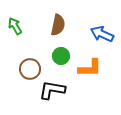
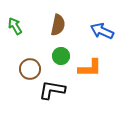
blue arrow: moved 3 px up
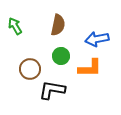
blue arrow: moved 5 px left, 8 px down; rotated 35 degrees counterclockwise
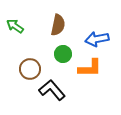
green arrow: rotated 24 degrees counterclockwise
green circle: moved 2 px right, 2 px up
black L-shape: rotated 40 degrees clockwise
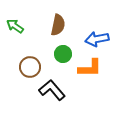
brown circle: moved 2 px up
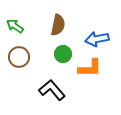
brown circle: moved 11 px left, 10 px up
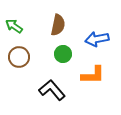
green arrow: moved 1 px left
orange L-shape: moved 3 px right, 7 px down
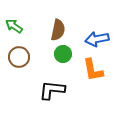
brown semicircle: moved 5 px down
orange L-shape: moved 5 px up; rotated 80 degrees clockwise
black L-shape: rotated 44 degrees counterclockwise
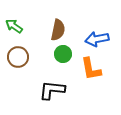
brown circle: moved 1 px left
orange L-shape: moved 2 px left, 1 px up
